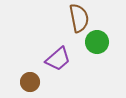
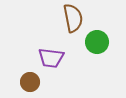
brown semicircle: moved 6 px left
purple trapezoid: moved 7 px left, 1 px up; rotated 48 degrees clockwise
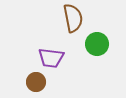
green circle: moved 2 px down
brown circle: moved 6 px right
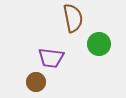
green circle: moved 2 px right
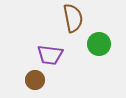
purple trapezoid: moved 1 px left, 3 px up
brown circle: moved 1 px left, 2 px up
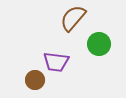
brown semicircle: rotated 128 degrees counterclockwise
purple trapezoid: moved 6 px right, 7 px down
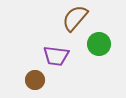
brown semicircle: moved 2 px right
purple trapezoid: moved 6 px up
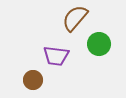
brown circle: moved 2 px left
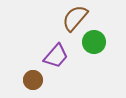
green circle: moved 5 px left, 2 px up
purple trapezoid: rotated 56 degrees counterclockwise
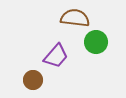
brown semicircle: rotated 56 degrees clockwise
green circle: moved 2 px right
